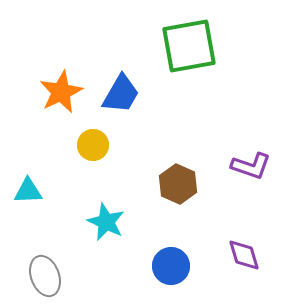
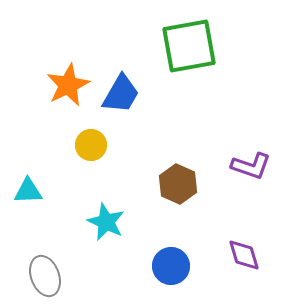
orange star: moved 7 px right, 7 px up
yellow circle: moved 2 px left
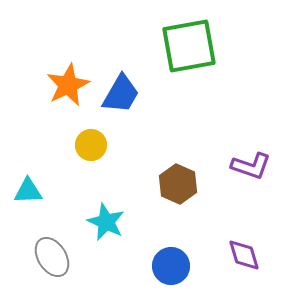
gray ellipse: moved 7 px right, 19 px up; rotated 12 degrees counterclockwise
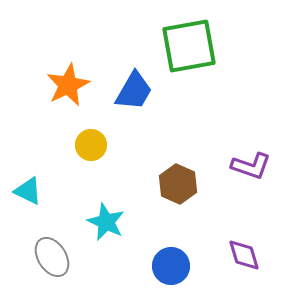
blue trapezoid: moved 13 px right, 3 px up
cyan triangle: rotated 28 degrees clockwise
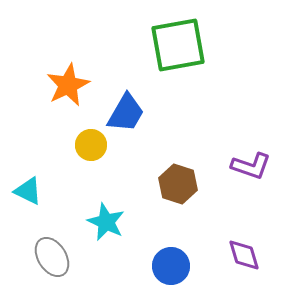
green square: moved 11 px left, 1 px up
blue trapezoid: moved 8 px left, 22 px down
brown hexagon: rotated 6 degrees counterclockwise
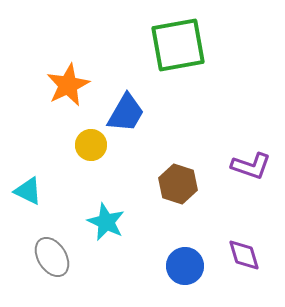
blue circle: moved 14 px right
